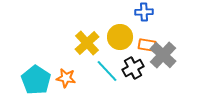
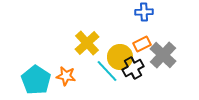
yellow circle: moved 20 px down
orange rectangle: moved 5 px left, 1 px up; rotated 36 degrees counterclockwise
orange star: moved 2 px up
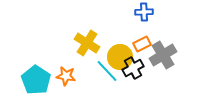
yellow cross: rotated 15 degrees counterclockwise
gray cross: rotated 16 degrees clockwise
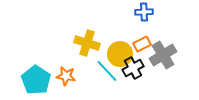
yellow cross: rotated 15 degrees counterclockwise
yellow circle: moved 3 px up
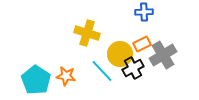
yellow cross: moved 10 px up
cyan line: moved 5 px left
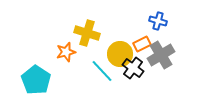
blue cross: moved 14 px right, 9 px down; rotated 18 degrees clockwise
gray cross: moved 2 px left
black cross: rotated 25 degrees counterclockwise
orange star: moved 24 px up; rotated 24 degrees counterclockwise
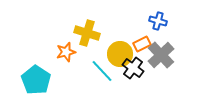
gray cross: rotated 12 degrees counterclockwise
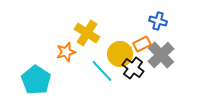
yellow cross: rotated 15 degrees clockwise
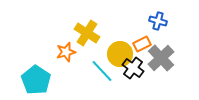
gray cross: moved 3 px down
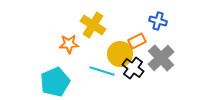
yellow cross: moved 6 px right, 8 px up
orange rectangle: moved 5 px left, 3 px up
orange star: moved 3 px right, 8 px up; rotated 12 degrees clockwise
cyan line: rotated 30 degrees counterclockwise
cyan pentagon: moved 19 px right, 2 px down; rotated 16 degrees clockwise
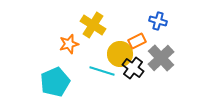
orange star: rotated 12 degrees counterclockwise
